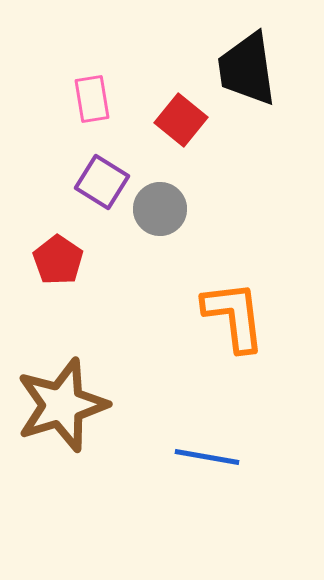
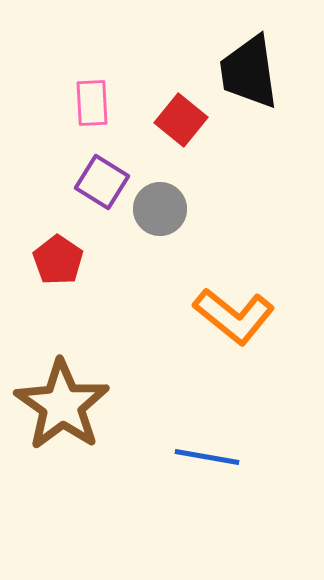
black trapezoid: moved 2 px right, 3 px down
pink rectangle: moved 4 px down; rotated 6 degrees clockwise
orange L-shape: rotated 136 degrees clockwise
brown star: rotated 20 degrees counterclockwise
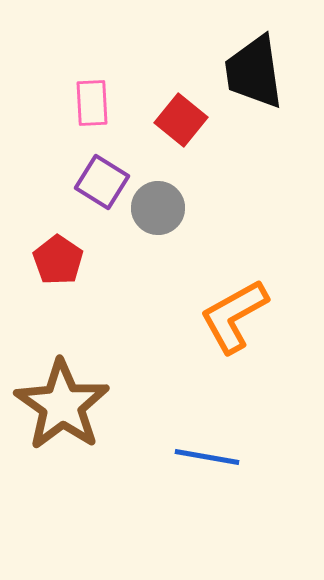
black trapezoid: moved 5 px right
gray circle: moved 2 px left, 1 px up
orange L-shape: rotated 112 degrees clockwise
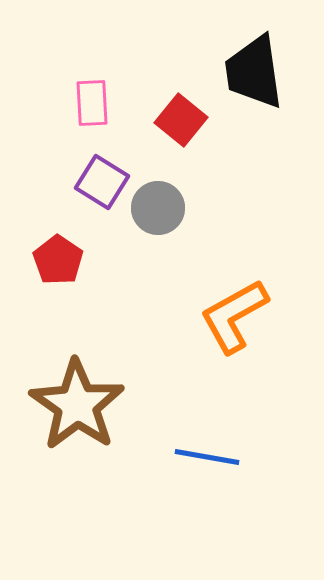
brown star: moved 15 px right
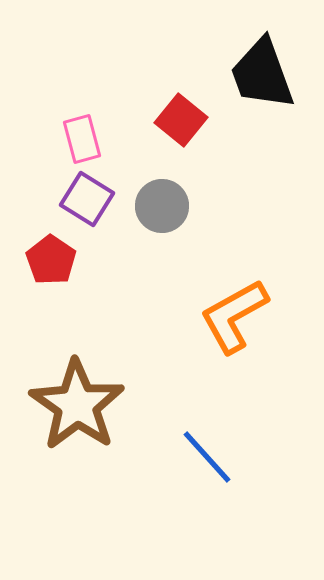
black trapezoid: moved 8 px right, 2 px down; rotated 12 degrees counterclockwise
pink rectangle: moved 10 px left, 36 px down; rotated 12 degrees counterclockwise
purple square: moved 15 px left, 17 px down
gray circle: moved 4 px right, 2 px up
red pentagon: moved 7 px left
blue line: rotated 38 degrees clockwise
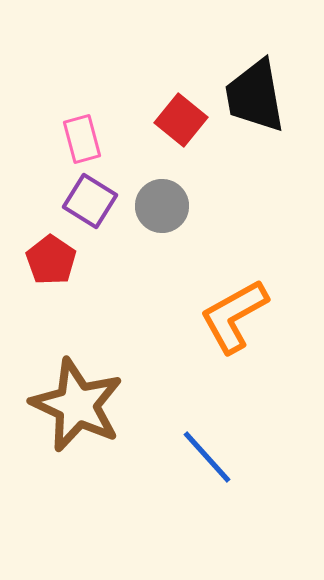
black trapezoid: moved 7 px left, 22 px down; rotated 10 degrees clockwise
purple square: moved 3 px right, 2 px down
brown star: rotated 10 degrees counterclockwise
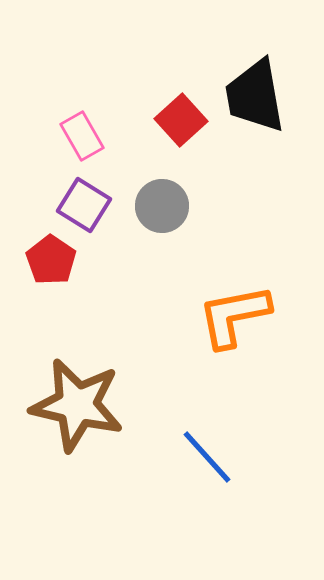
red square: rotated 9 degrees clockwise
pink rectangle: moved 3 px up; rotated 15 degrees counterclockwise
purple square: moved 6 px left, 4 px down
orange L-shape: rotated 18 degrees clockwise
brown star: rotated 12 degrees counterclockwise
